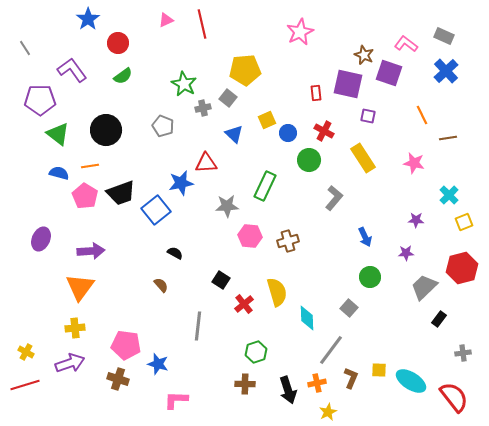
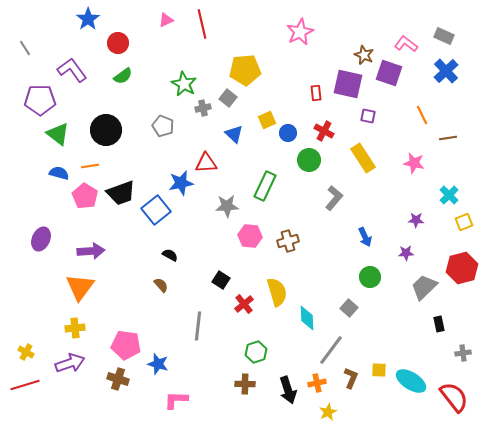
black semicircle at (175, 253): moved 5 px left, 2 px down
black rectangle at (439, 319): moved 5 px down; rotated 49 degrees counterclockwise
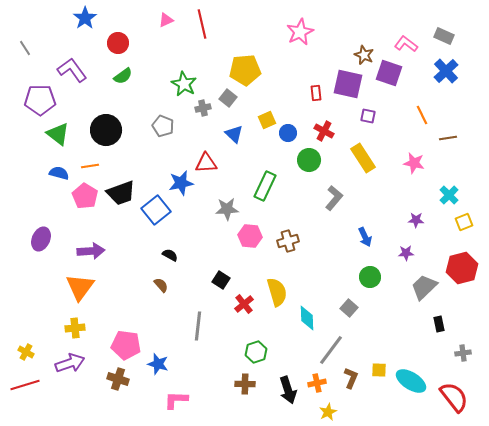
blue star at (88, 19): moved 3 px left, 1 px up
gray star at (227, 206): moved 3 px down
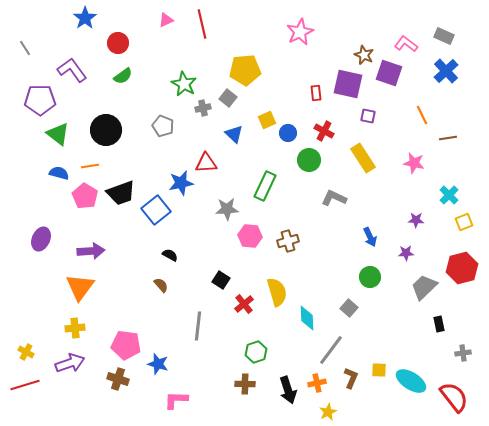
gray L-shape at (334, 198): rotated 105 degrees counterclockwise
blue arrow at (365, 237): moved 5 px right
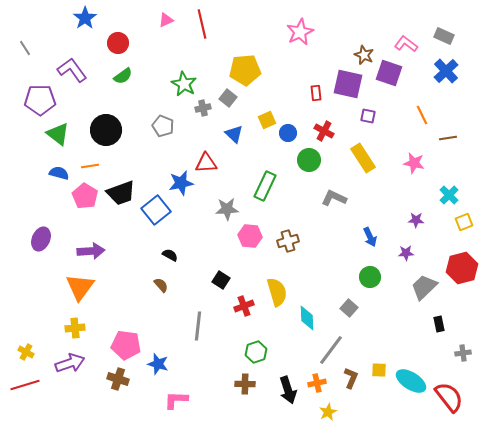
red cross at (244, 304): moved 2 px down; rotated 18 degrees clockwise
red semicircle at (454, 397): moved 5 px left
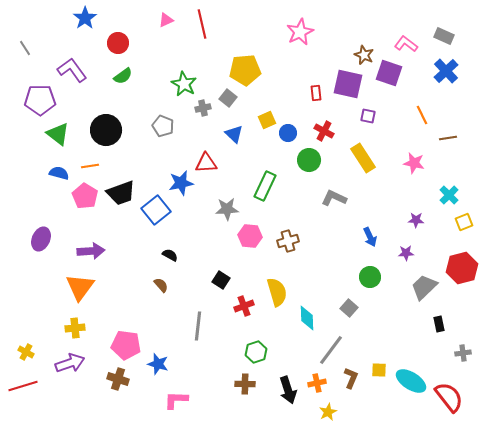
red line at (25, 385): moved 2 px left, 1 px down
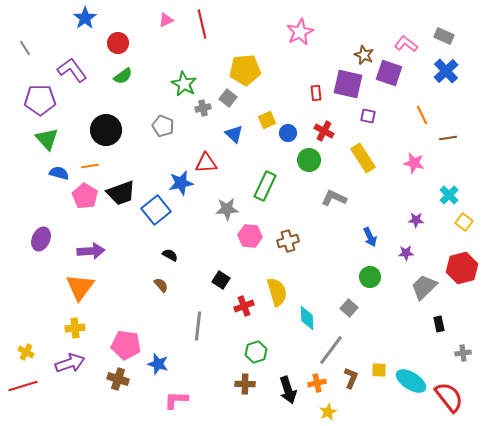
green triangle at (58, 134): moved 11 px left, 5 px down; rotated 10 degrees clockwise
yellow square at (464, 222): rotated 30 degrees counterclockwise
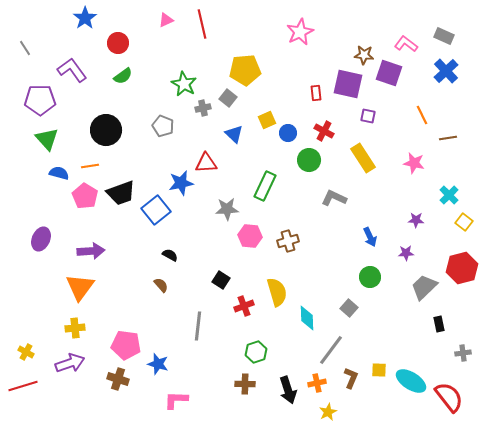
brown star at (364, 55): rotated 18 degrees counterclockwise
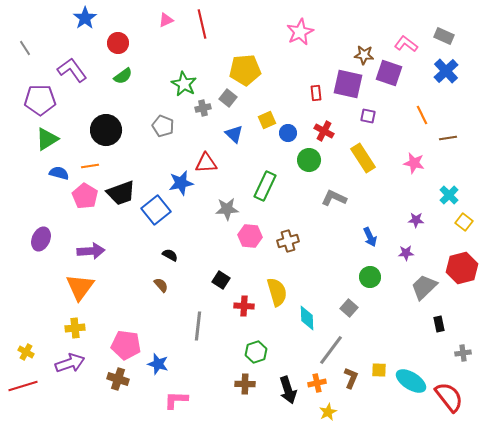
green triangle at (47, 139): rotated 40 degrees clockwise
red cross at (244, 306): rotated 24 degrees clockwise
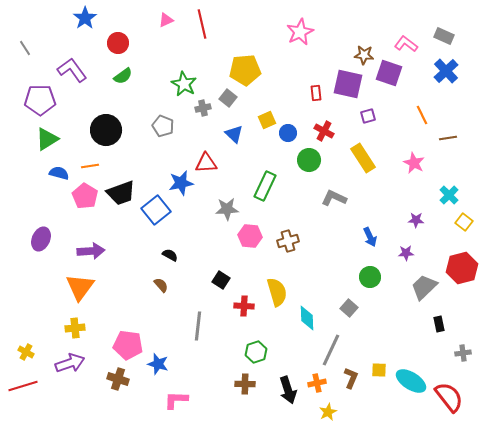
purple square at (368, 116): rotated 28 degrees counterclockwise
pink star at (414, 163): rotated 15 degrees clockwise
pink pentagon at (126, 345): moved 2 px right
gray line at (331, 350): rotated 12 degrees counterclockwise
